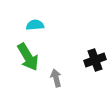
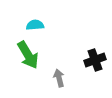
green arrow: moved 2 px up
gray arrow: moved 3 px right
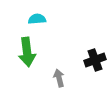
cyan semicircle: moved 2 px right, 6 px up
green arrow: moved 1 px left, 3 px up; rotated 24 degrees clockwise
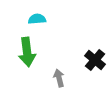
black cross: rotated 30 degrees counterclockwise
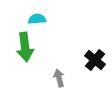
green arrow: moved 2 px left, 5 px up
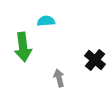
cyan semicircle: moved 9 px right, 2 px down
green arrow: moved 2 px left
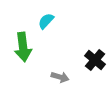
cyan semicircle: rotated 42 degrees counterclockwise
gray arrow: moved 1 px right, 1 px up; rotated 120 degrees clockwise
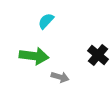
green arrow: moved 11 px right, 9 px down; rotated 76 degrees counterclockwise
black cross: moved 3 px right, 5 px up
